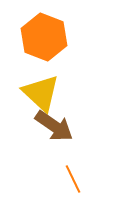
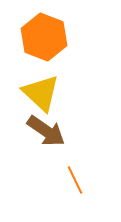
brown arrow: moved 8 px left, 5 px down
orange line: moved 2 px right, 1 px down
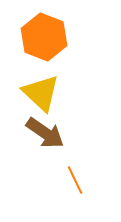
brown arrow: moved 1 px left, 2 px down
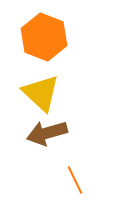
brown arrow: moved 2 px right; rotated 129 degrees clockwise
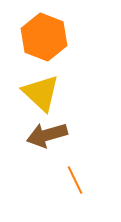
brown arrow: moved 2 px down
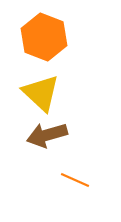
orange line: rotated 40 degrees counterclockwise
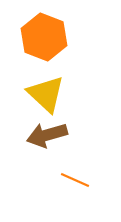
yellow triangle: moved 5 px right, 1 px down
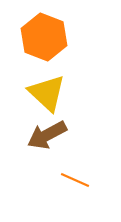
yellow triangle: moved 1 px right, 1 px up
brown arrow: rotated 12 degrees counterclockwise
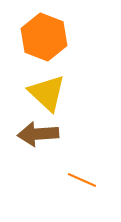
brown arrow: moved 9 px left, 1 px up; rotated 24 degrees clockwise
orange line: moved 7 px right
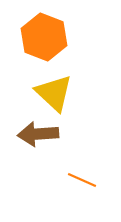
yellow triangle: moved 7 px right
